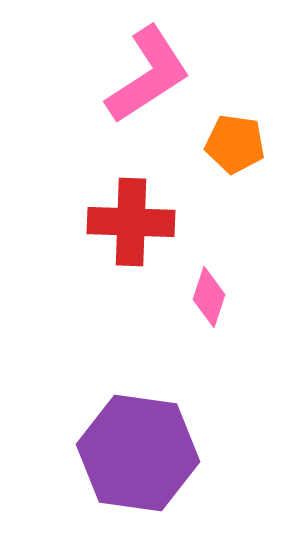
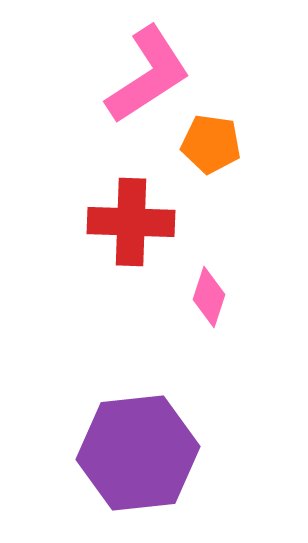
orange pentagon: moved 24 px left
purple hexagon: rotated 14 degrees counterclockwise
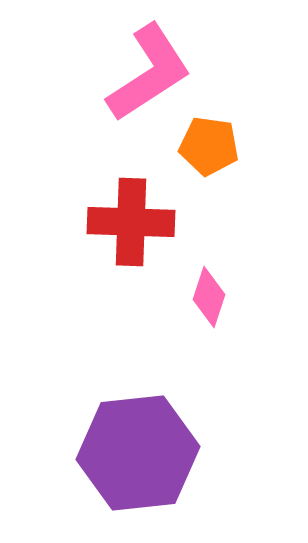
pink L-shape: moved 1 px right, 2 px up
orange pentagon: moved 2 px left, 2 px down
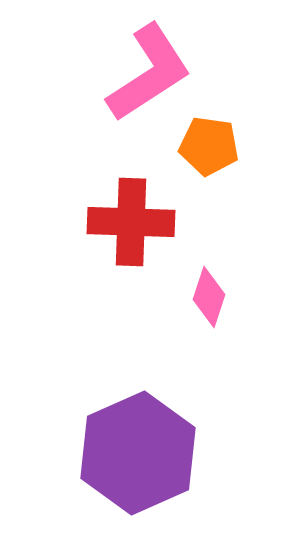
purple hexagon: rotated 18 degrees counterclockwise
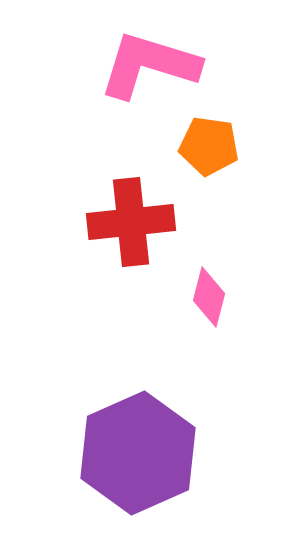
pink L-shape: moved 8 px up; rotated 130 degrees counterclockwise
red cross: rotated 8 degrees counterclockwise
pink diamond: rotated 4 degrees counterclockwise
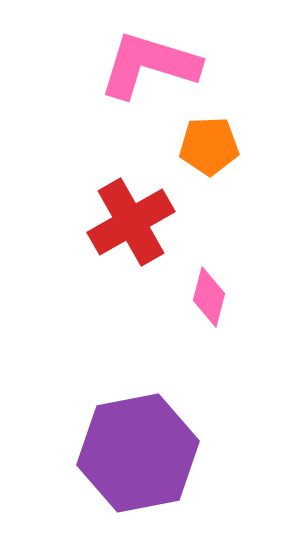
orange pentagon: rotated 10 degrees counterclockwise
red cross: rotated 24 degrees counterclockwise
purple hexagon: rotated 13 degrees clockwise
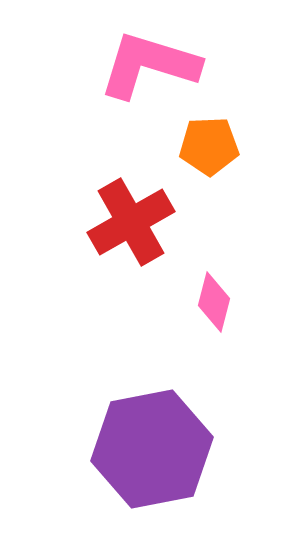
pink diamond: moved 5 px right, 5 px down
purple hexagon: moved 14 px right, 4 px up
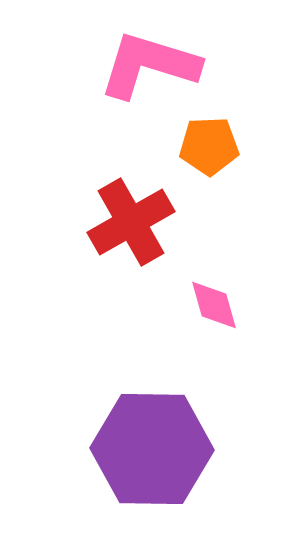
pink diamond: moved 3 px down; rotated 30 degrees counterclockwise
purple hexagon: rotated 12 degrees clockwise
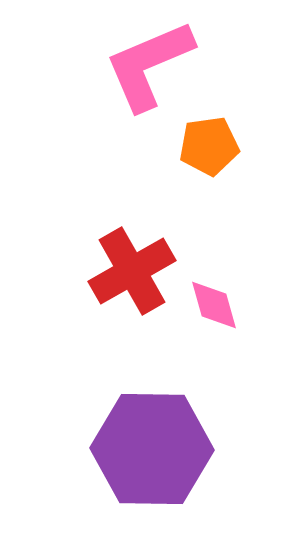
pink L-shape: rotated 40 degrees counterclockwise
orange pentagon: rotated 6 degrees counterclockwise
red cross: moved 1 px right, 49 px down
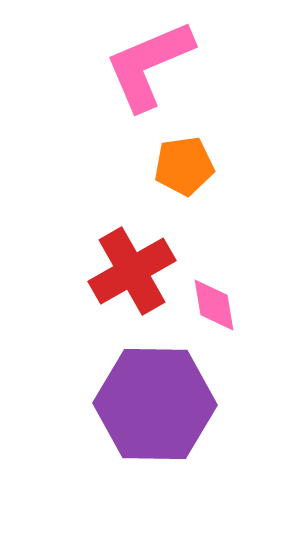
orange pentagon: moved 25 px left, 20 px down
pink diamond: rotated 6 degrees clockwise
purple hexagon: moved 3 px right, 45 px up
